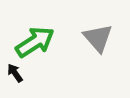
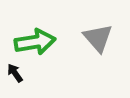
green arrow: rotated 24 degrees clockwise
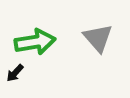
black arrow: rotated 102 degrees counterclockwise
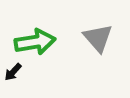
black arrow: moved 2 px left, 1 px up
